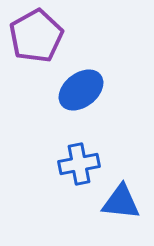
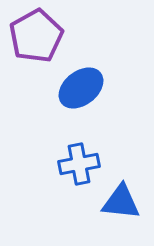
blue ellipse: moved 2 px up
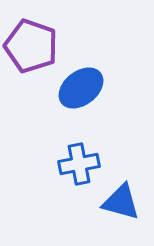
purple pentagon: moved 5 px left, 10 px down; rotated 24 degrees counterclockwise
blue triangle: rotated 9 degrees clockwise
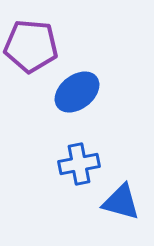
purple pentagon: rotated 14 degrees counterclockwise
blue ellipse: moved 4 px left, 4 px down
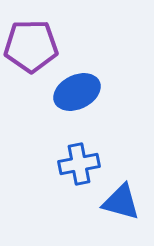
purple pentagon: rotated 6 degrees counterclockwise
blue ellipse: rotated 12 degrees clockwise
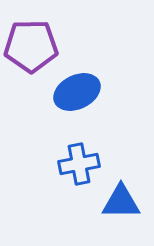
blue triangle: rotated 15 degrees counterclockwise
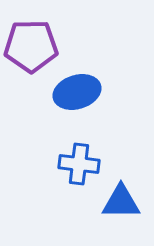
blue ellipse: rotated 9 degrees clockwise
blue cross: rotated 18 degrees clockwise
